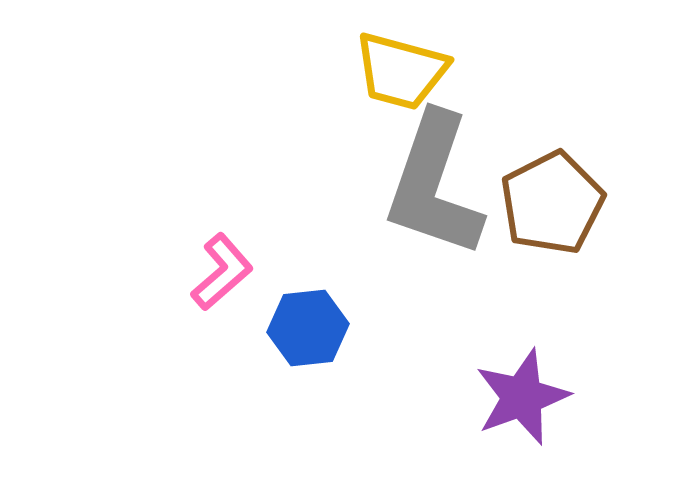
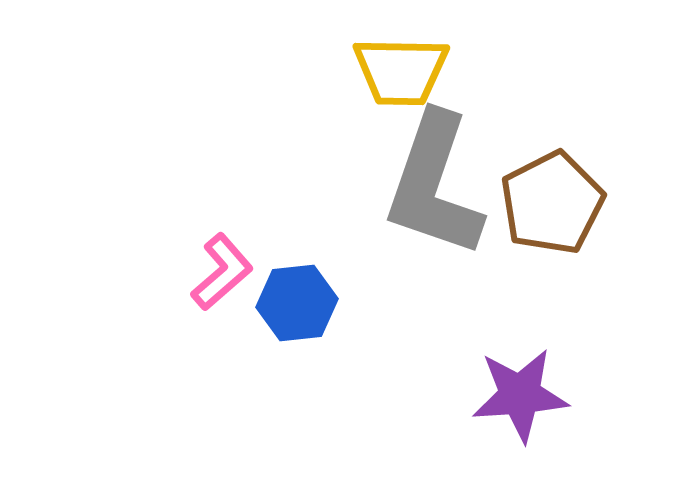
yellow trapezoid: rotated 14 degrees counterclockwise
blue hexagon: moved 11 px left, 25 px up
purple star: moved 2 px left, 2 px up; rotated 16 degrees clockwise
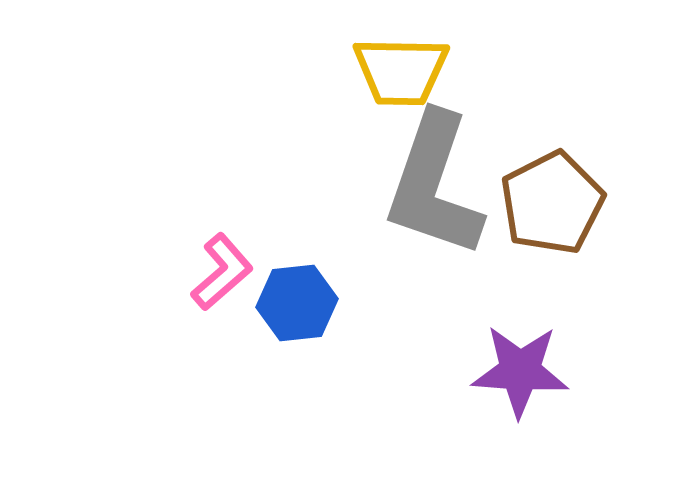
purple star: moved 24 px up; rotated 8 degrees clockwise
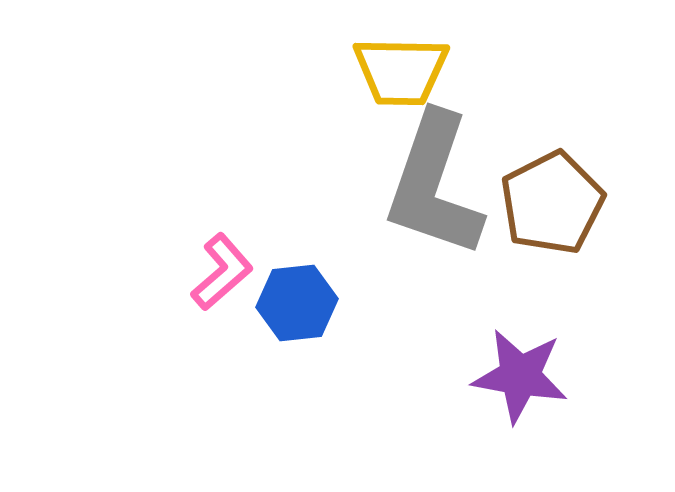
purple star: moved 5 px down; rotated 6 degrees clockwise
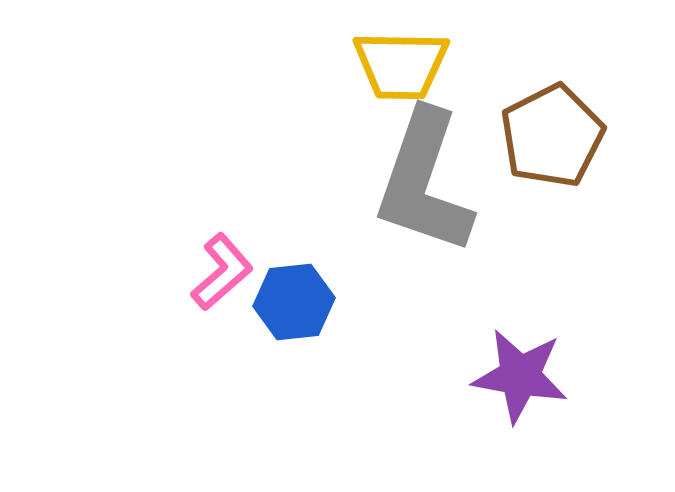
yellow trapezoid: moved 6 px up
gray L-shape: moved 10 px left, 3 px up
brown pentagon: moved 67 px up
blue hexagon: moved 3 px left, 1 px up
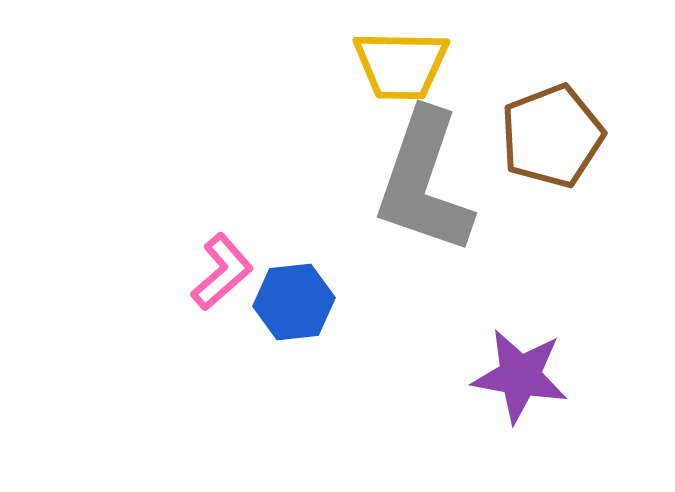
brown pentagon: rotated 6 degrees clockwise
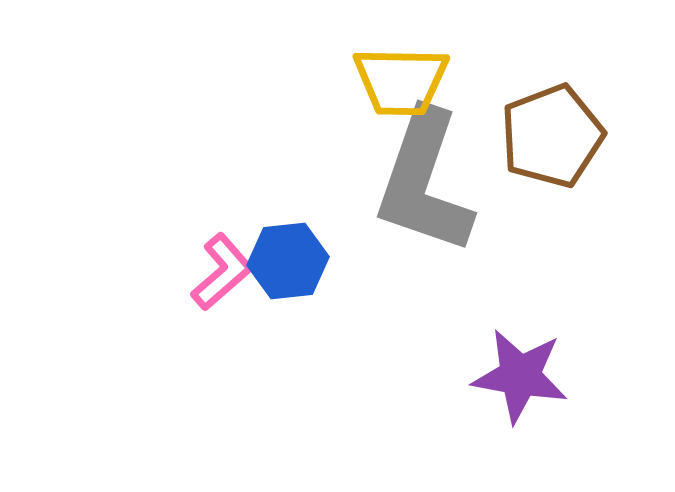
yellow trapezoid: moved 16 px down
blue hexagon: moved 6 px left, 41 px up
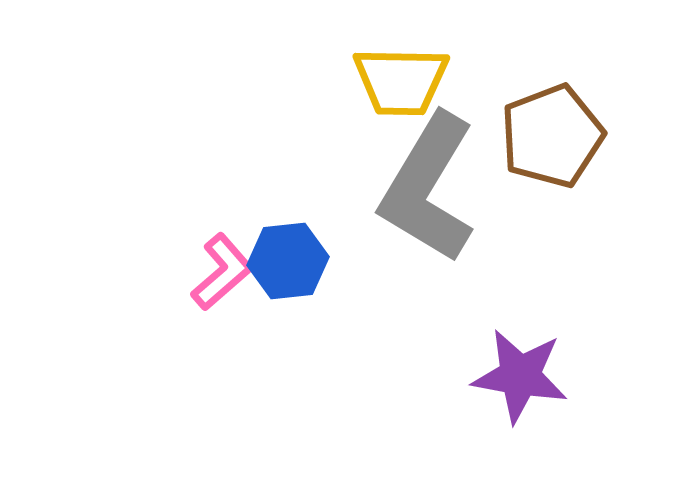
gray L-shape: moved 4 px right, 6 px down; rotated 12 degrees clockwise
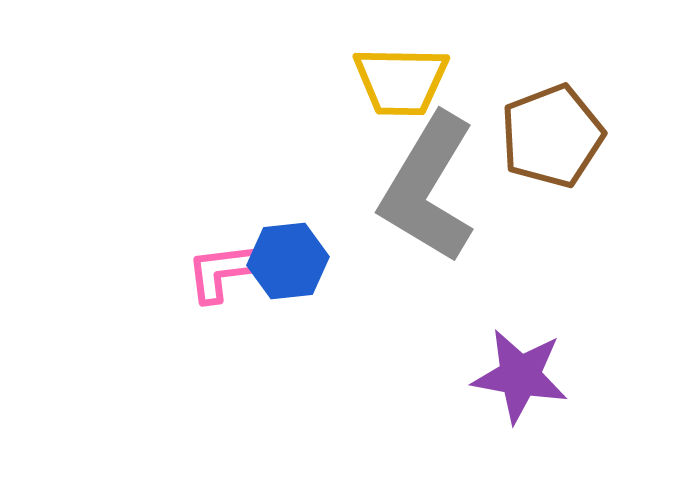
pink L-shape: rotated 146 degrees counterclockwise
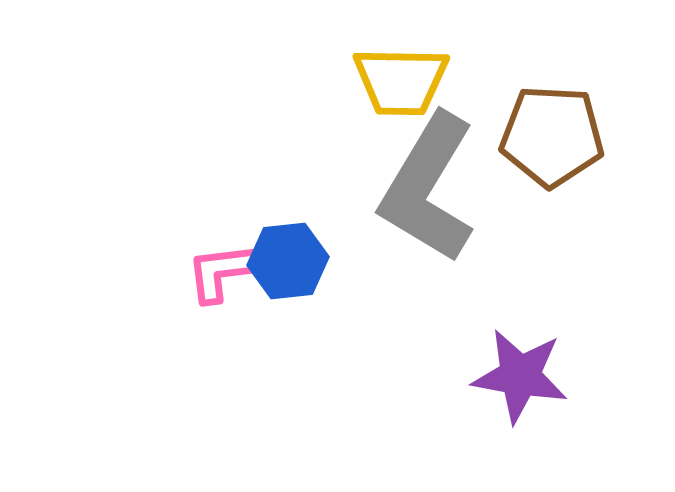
brown pentagon: rotated 24 degrees clockwise
